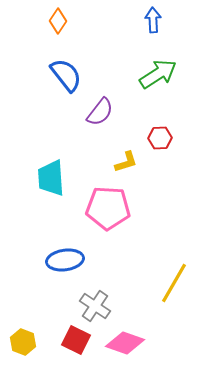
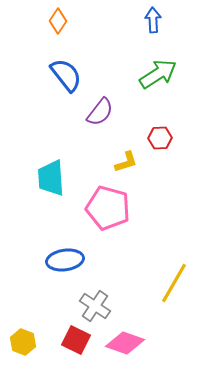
pink pentagon: rotated 12 degrees clockwise
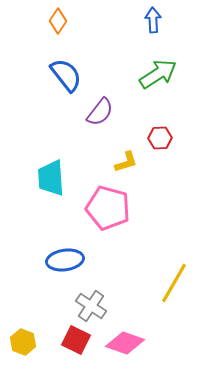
gray cross: moved 4 px left
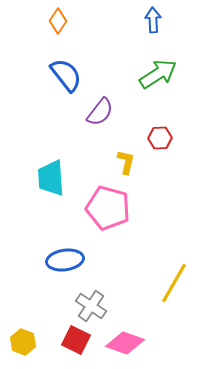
yellow L-shape: rotated 60 degrees counterclockwise
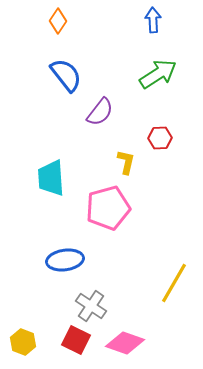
pink pentagon: rotated 30 degrees counterclockwise
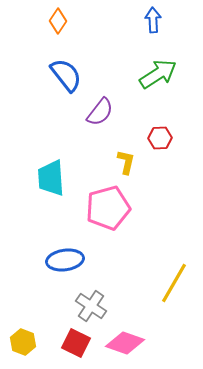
red square: moved 3 px down
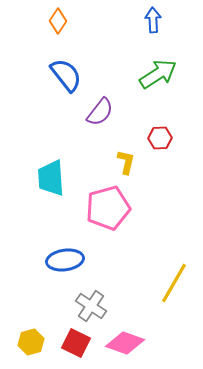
yellow hexagon: moved 8 px right; rotated 25 degrees clockwise
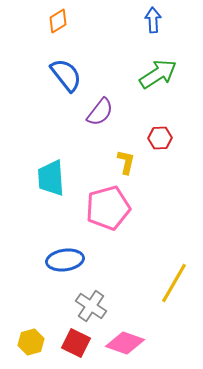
orange diamond: rotated 25 degrees clockwise
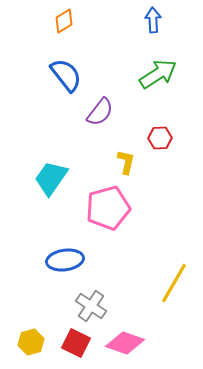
orange diamond: moved 6 px right
cyan trapezoid: rotated 39 degrees clockwise
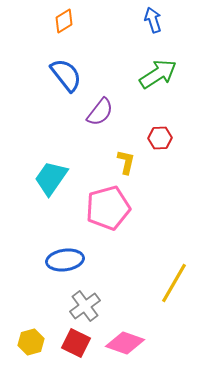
blue arrow: rotated 15 degrees counterclockwise
gray cross: moved 6 px left; rotated 20 degrees clockwise
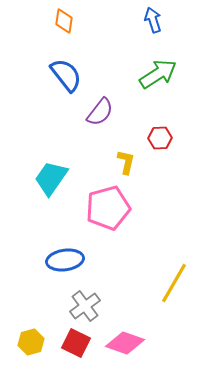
orange diamond: rotated 50 degrees counterclockwise
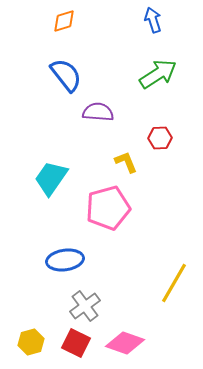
orange diamond: rotated 65 degrees clockwise
purple semicircle: moved 2 px left; rotated 124 degrees counterclockwise
yellow L-shape: rotated 35 degrees counterclockwise
